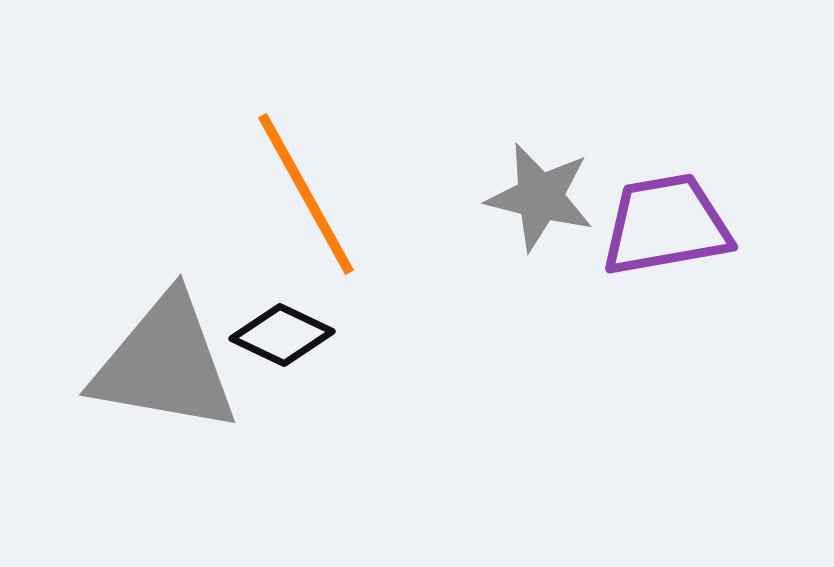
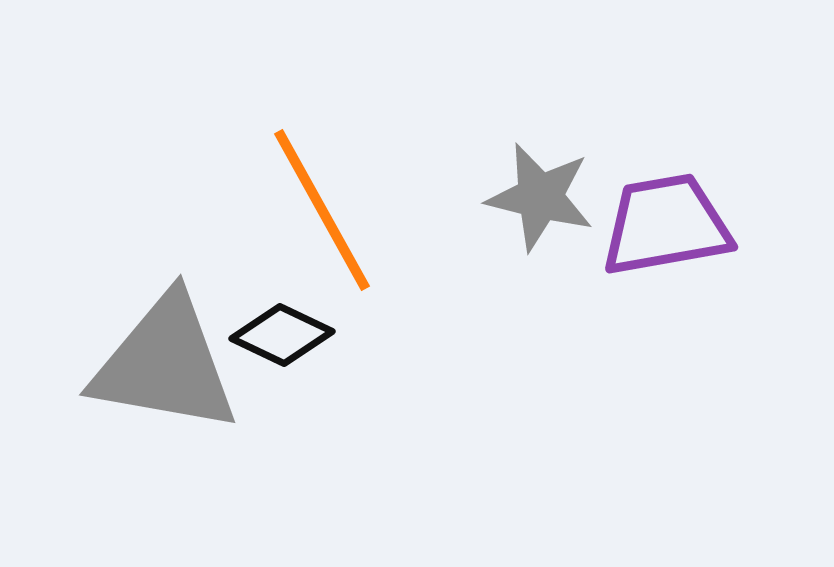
orange line: moved 16 px right, 16 px down
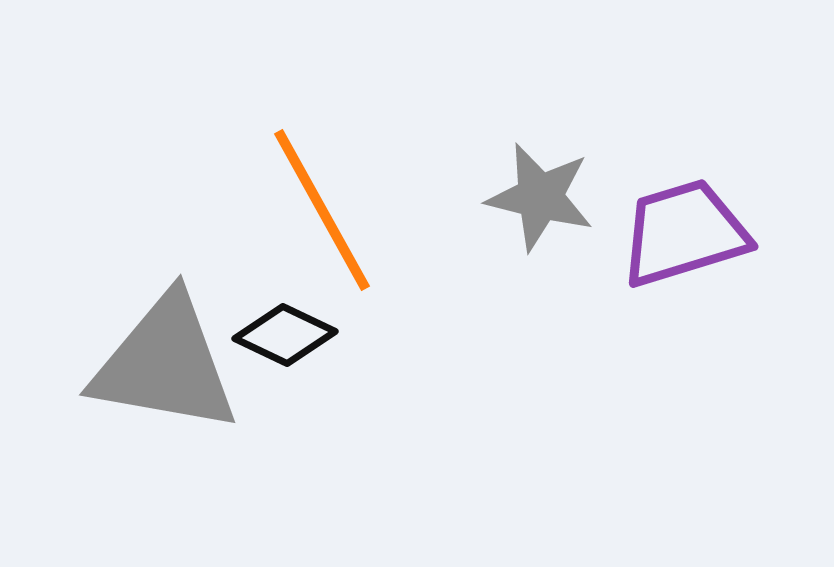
purple trapezoid: moved 18 px right, 8 px down; rotated 7 degrees counterclockwise
black diamond: moved 3 px right
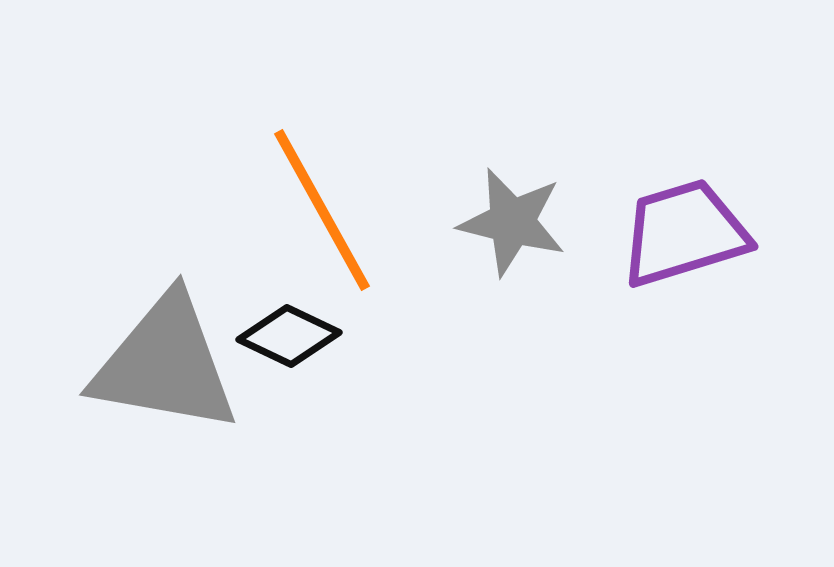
gray star: moved 28 px left, 25 px down
black diamond: moved 4 px right, 1 px down
